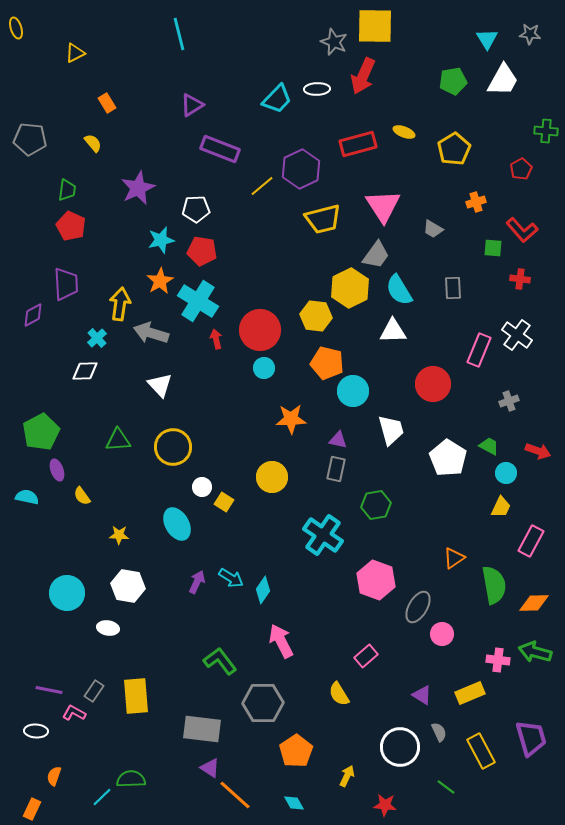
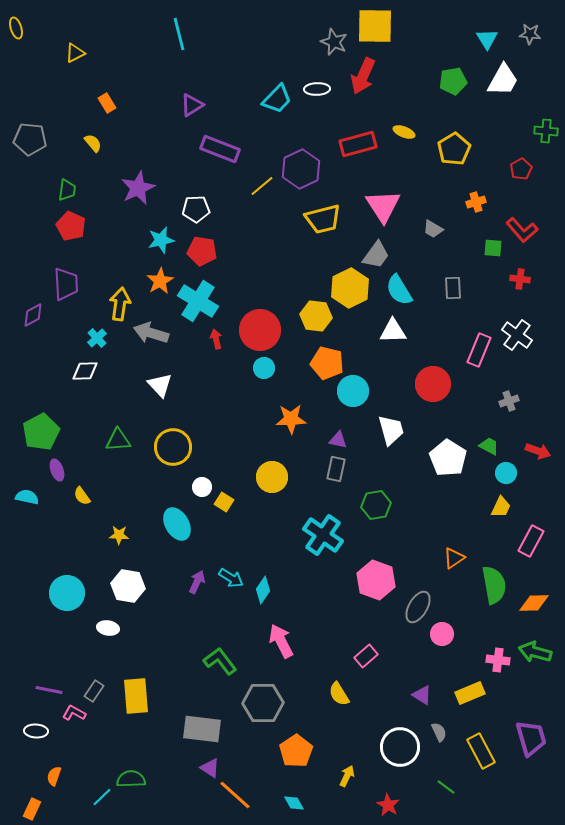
red star at (385, 805): moved 3 px right; rotated 25 degrees clockwise
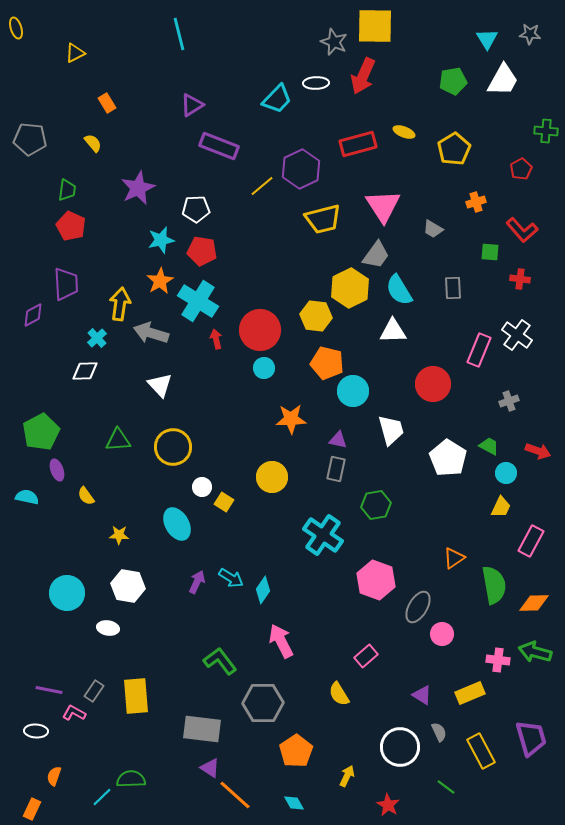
white ellipse at (317, 89): moved 1 px left, 6 px up
purple rectangle at (220, 149): moved 1 px left, 3 px up
green square at (493, 248): moved 3 px left, 4 px down
yellow semicircle at (82, 496): moved 4 px right
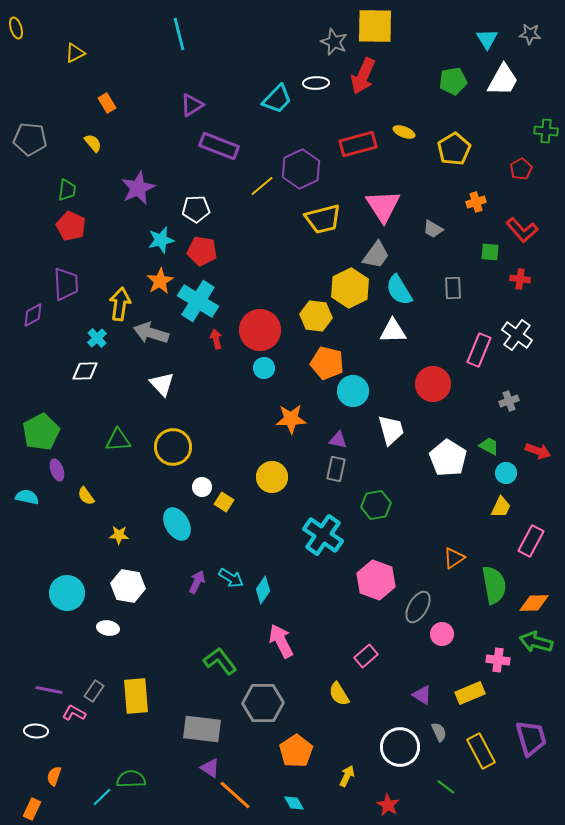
white triangle at (160, 385): moved 2 px right, 1 px up
green arrow at (535, 652): moved 1 px right, 10 px up
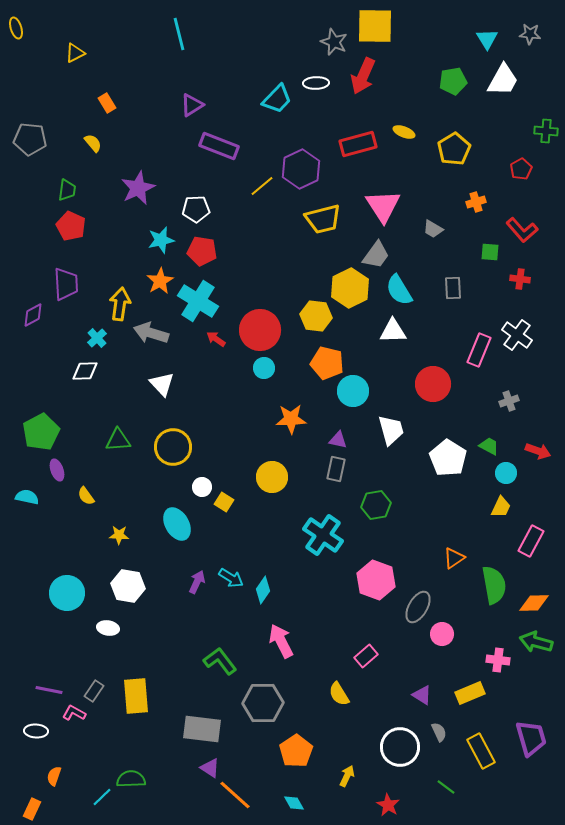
red arrow at (216, 339): rotated 42 degrees counterclockwise
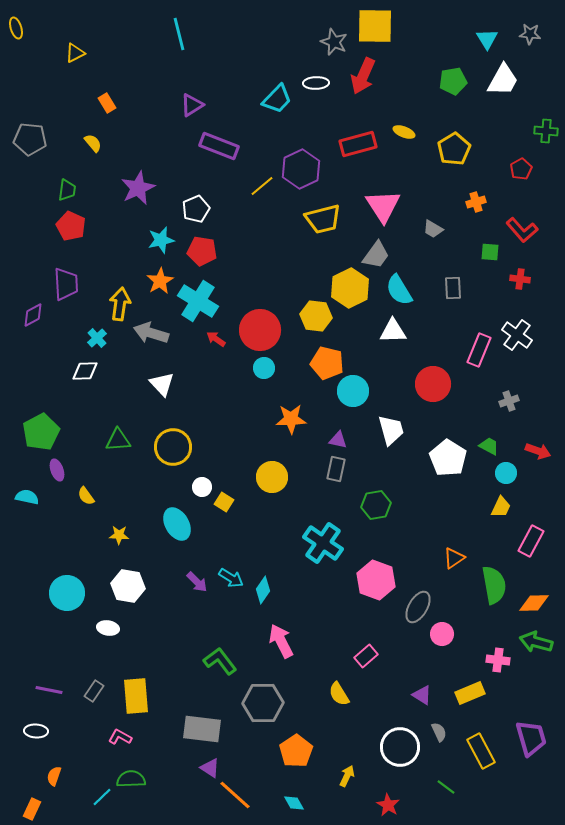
white pentagon at (196, 209): rotated 20 degrees counterclockwise
cyan cross at (323, 535): moved 8 px down
purple arrow at (197, 582): rotated 110 degrees clockwise
pink L-shape at (74, 713): moved 46 px right, 24 px down
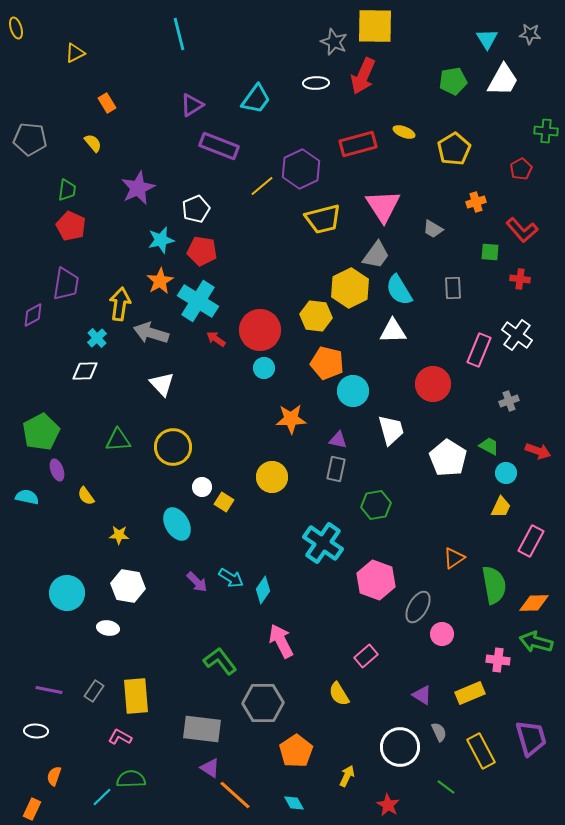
cyan trapezoid at (277, 99): moved 21 px left; rotated 8 degrees counterclockwise
purple trapezoid at (66, 284): rotated 12 degrees clockwise
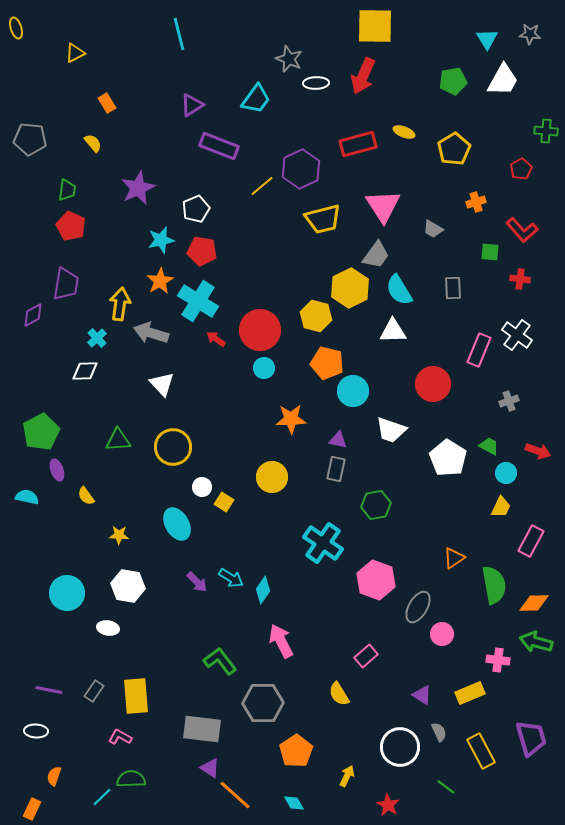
gray star at (334, 42): moved 45 px left, 17 px down
yellow hexagon at (316, 316): rotated 8 degrees clockwise
white trapezoid at (391, 430): rotated 124 degrees clockwise
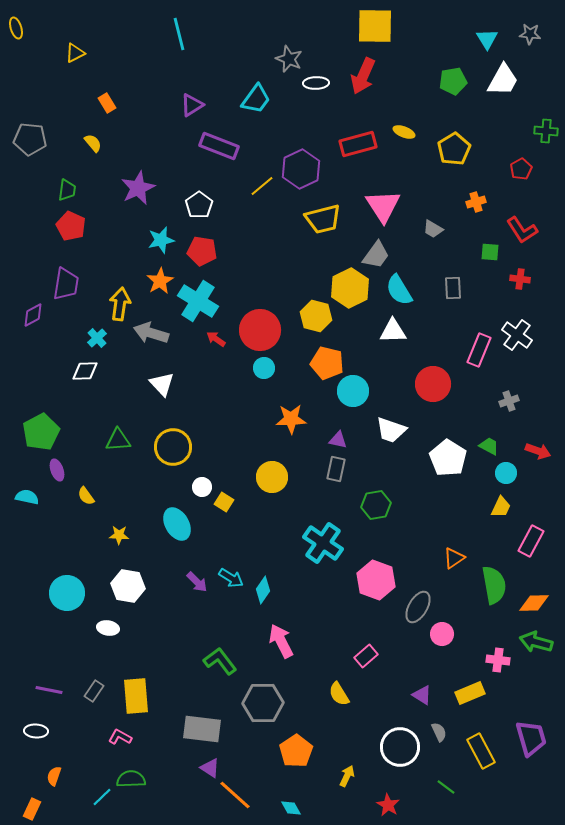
white pentagon at (196, 209): moved 3 px right, 4 px up; rotated 12 degrees counterclockwise
red L-shape at (522, 230): rotated 8 degrees clockwise
cyan diamond at (294, 803): moved 3 px left, 5 px down
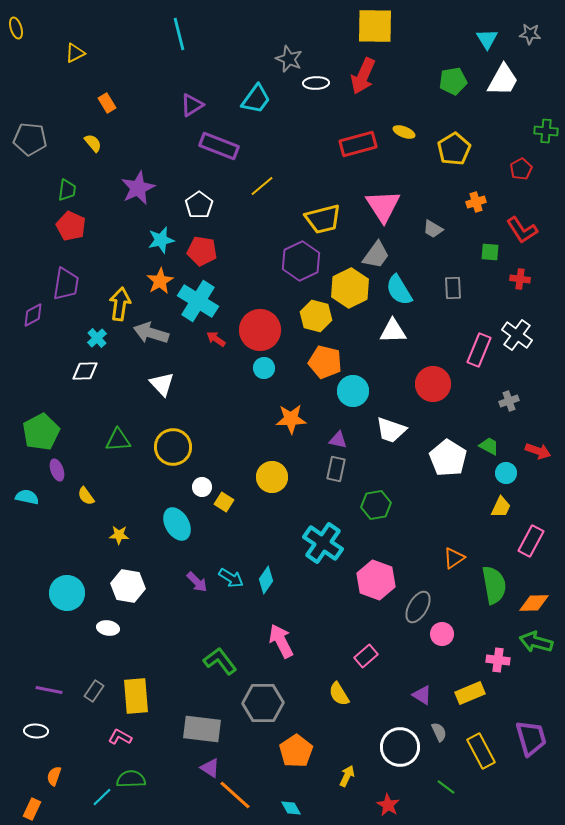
purple hexagon at (301, 169): moved 92 px down
orange pentagon at (327, 363): moved 2 px left, 1 px up
cyan diamond at (263, 590): moved 3 px right, 10 px up
